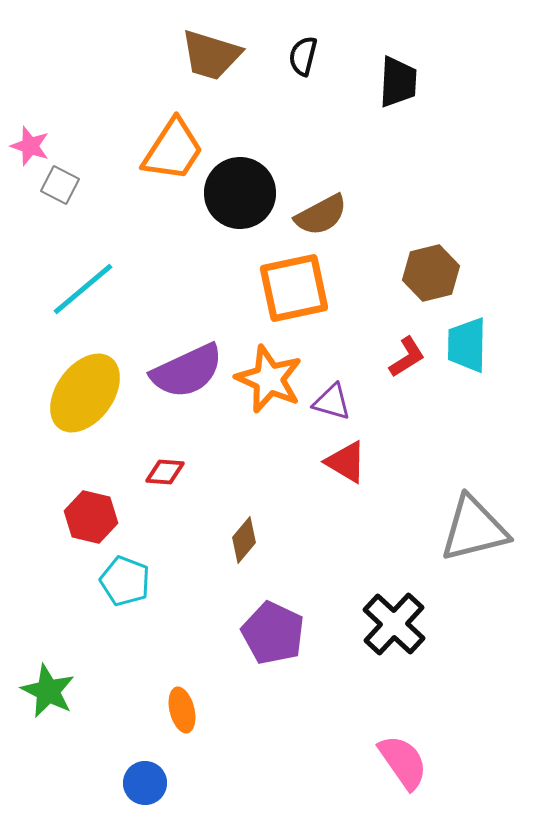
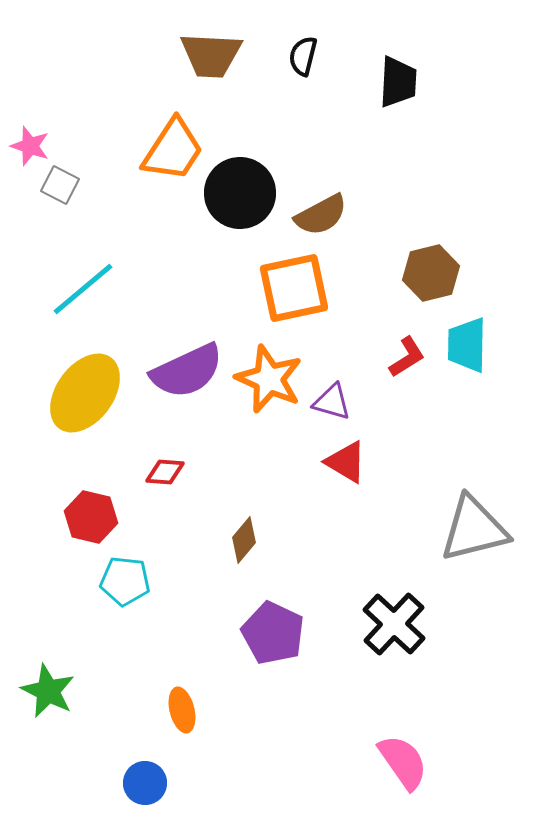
brown trapezoid: rotated 14 degrees counterclockwise
cyan pentagon: rotated 15 degrees counterclockwise
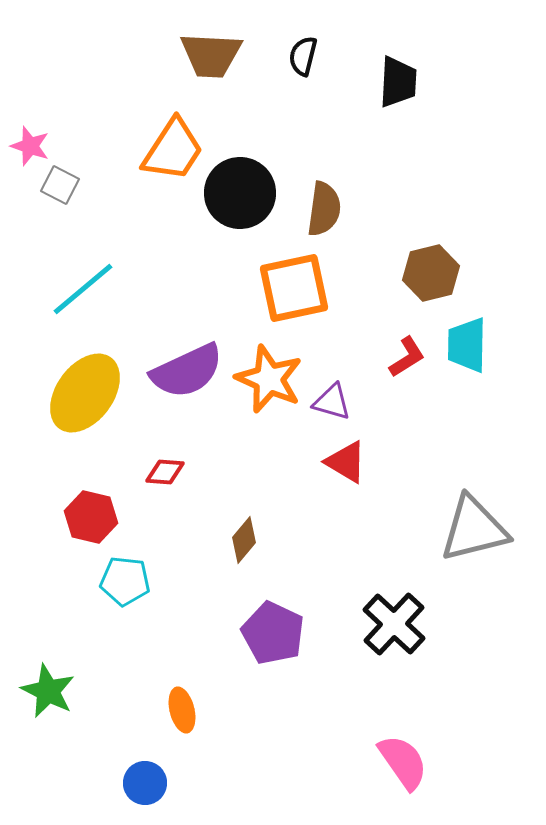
brown semicircle: moved 3 px right, 6 px up; rotated 54 degrees counterclockwise
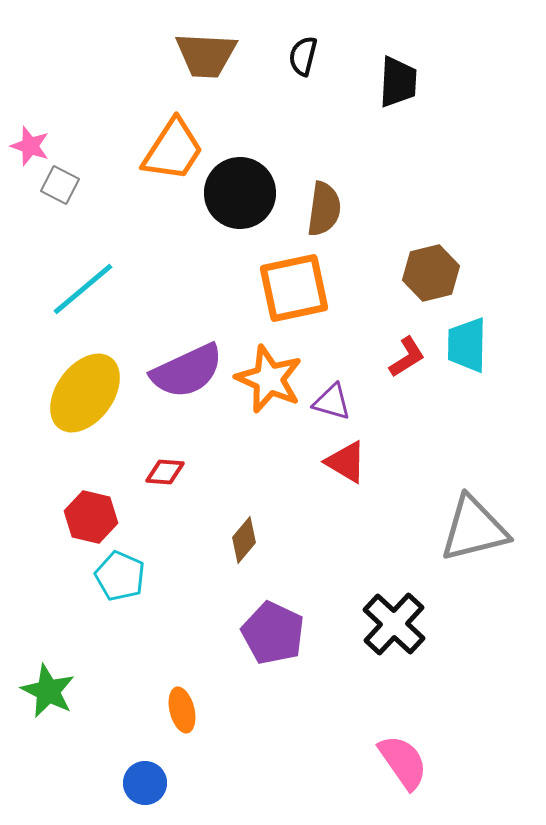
brown trapezoid: moved 5 px left
cyan pentagon: moved 5 px left, 5 px up; rotated 18 degrees clockwise
